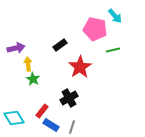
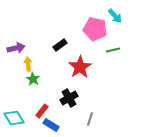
gray line: moved 18 px right, 8 px up
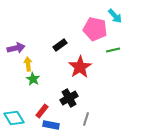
gray line: moved 4 px left
blue rectangle: rotated 21 degrees counterclockwise
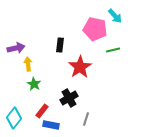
black rectangle: rotated 48 degrees counterclockwise
green star: moved 1 px right, 5 px down
cyan diamond: rotated 70 degrees clockwise
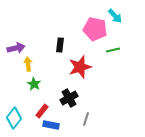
red star: rotated 15 degrees clockwise
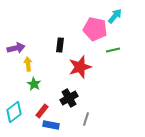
cyan arrow: rotated 98 degrees counterclockwise
cyan diamond: moved 6 px up; rotated 15 degrees clockwise
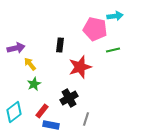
cyan arrow: rotated 42 degrees clockwise
yellow arrow: moved 2 px right; rotated 32 degrees counterclockwise
green star: rotated 16 degrees clockwise
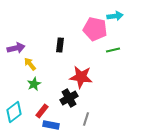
red star: moved 1 px right, 10 px down; rotated 25 degrees clockwise
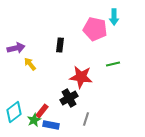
cyan arrow: moved 1 px left, 1 px down; rotated 98 degrees clockwise
green line: moved 14 px down
green star: moved 36 px down
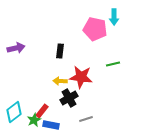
black rectangle: moved 6 px down
yellow arrow: moved 30 px right, 17 px down; rotated 48 degrees counterclockwise
gray line: rotated 56 degrees clockwise
